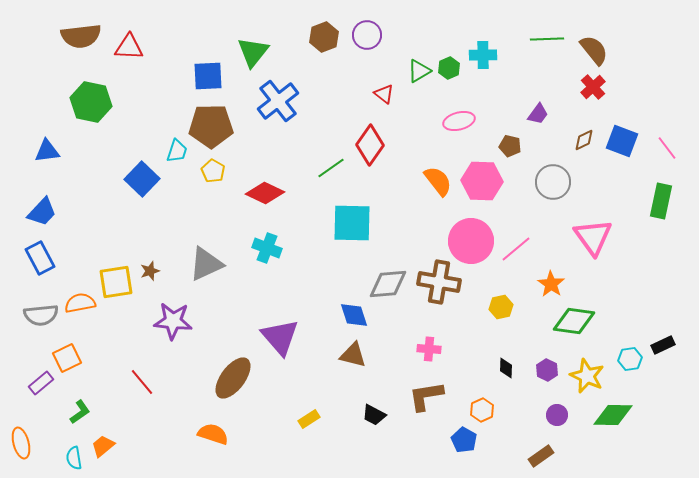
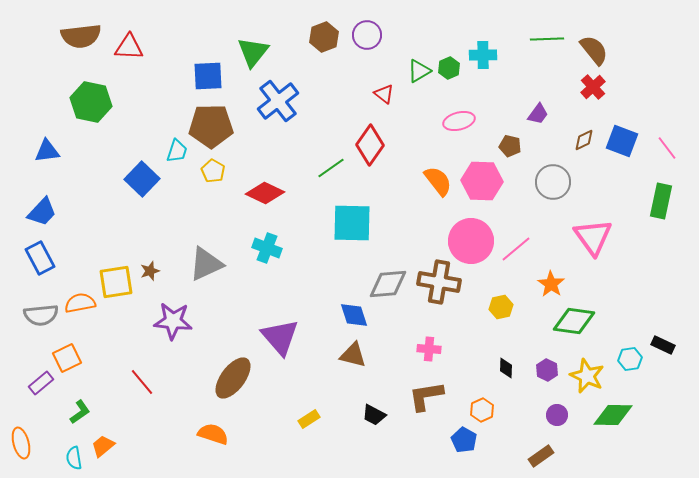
black rectangle at (663, 345): rotated 50 degrees clockwise
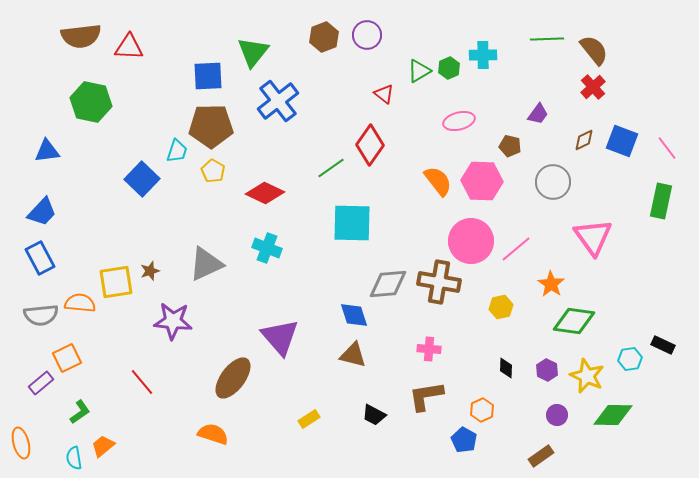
orange semicircle at (80, 303): rotated 16 degrees clockwise
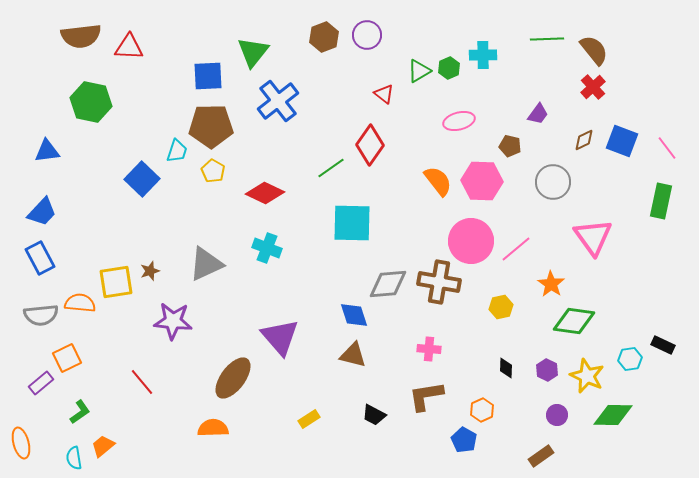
orange semicircle at (213, 434): moved 6 px up; rotated 20 degrees counterclockwise
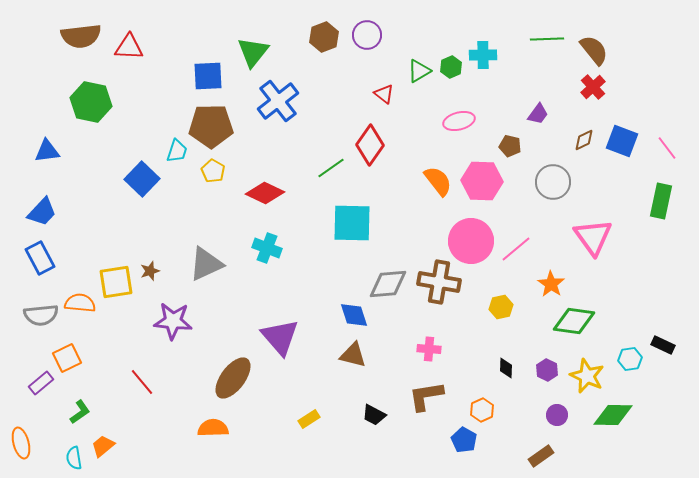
green hexagon at (449, 68): moved 2 px right, 1 px up
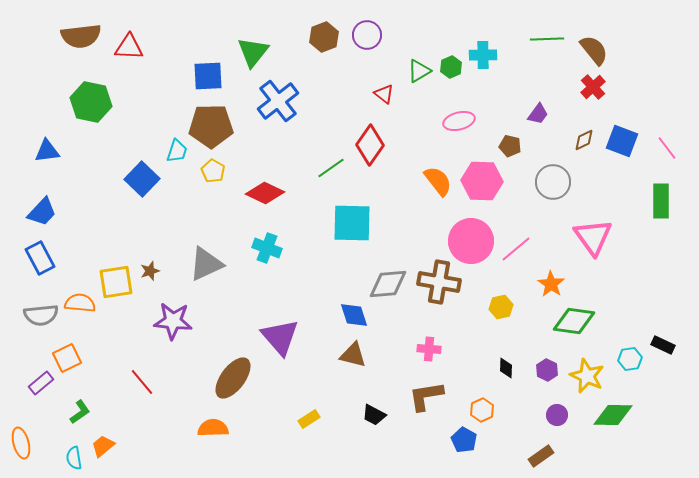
green rectangle at (661, 201): rotated 12 degrees counterclockwise
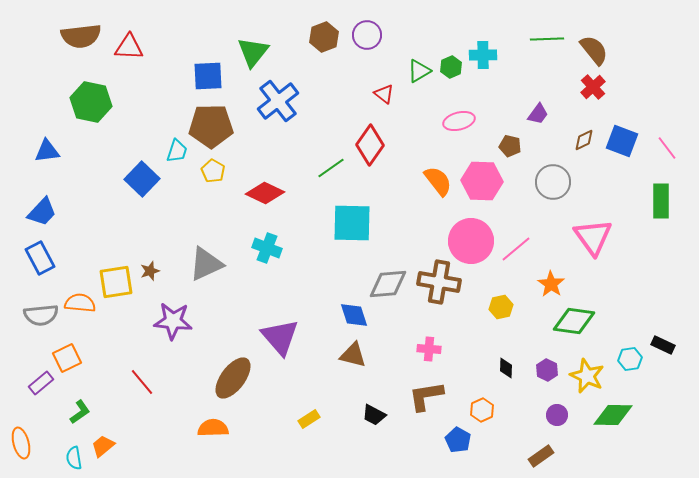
blue pentagon at (464, 440): moved 6 px left
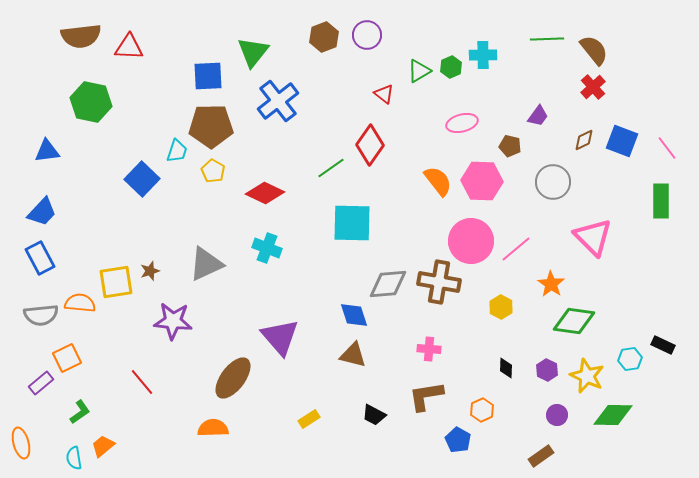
purple trapezoid at (538, 114): moved 2 px down
pink ellipse at (459, 121): moved 3 px right, 2 px down
pink triangle at (593, 237): rotated 9 degrees counterclockwise
yellow hexagon at (501, 307): rotated 20 degrees counterclockwise
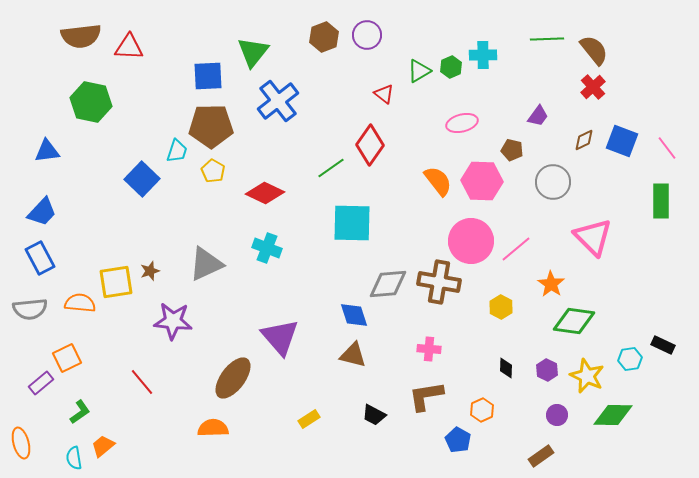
brown pentagon at (510, 146): moved 2 px right, 4 px down
gray semicircle at (41, 315): moved 11 px left, 6 px up
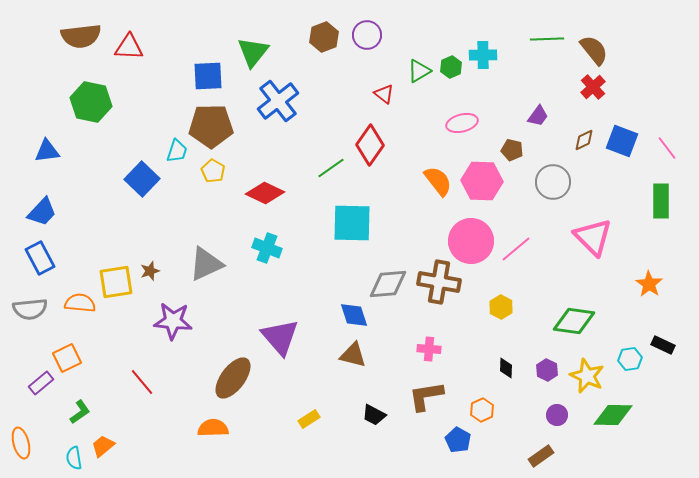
orange star at (551, 284): moved 98 px right
